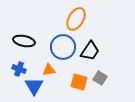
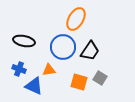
blue triangle: rotated 36 degrees counterclockwise
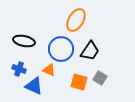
orange ellipse: moved 1 px down
blue circle: moved 2 px left, 2 px down
orange triangle: rotated 32 degrees clockwise
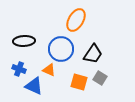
black ellipse: rotated 15 degrees counterclockwise
black trapezoid: moved 3 px right, 3 px down
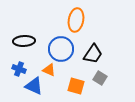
orange ellipse: rotated 20 degrees counterclockwise
orange square: moved 3 px left, 4 px down
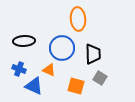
orange ellipse: moved 2 px right, 1 px up; rotated 15 degrees counterclockwise
blue circle: moved 1 px right, 1 px up
black trapezoid: rotated 35 degrees counterclockwise
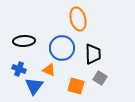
orange ellipse: rotated 10 degrees counterclockwise
blue triangle: rotated 42 degrees clockwise
